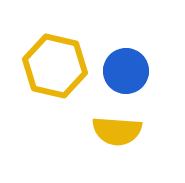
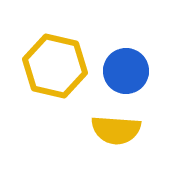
yellow semicircle: moved 1 px left, 1 px up
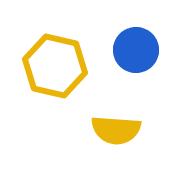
blue circle: moved 10 px right, 21 px up
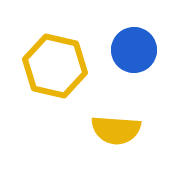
blue circle: moved 2 px left
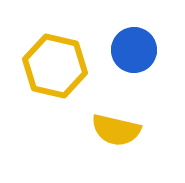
yellow semicircle: rotated 9 degrees clockwise
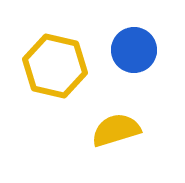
yellow semicircle: rotated 150 degrees clockwise
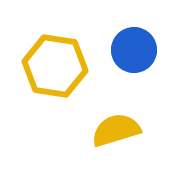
yellow hexagon: rotated 4 degrees counterclockwise
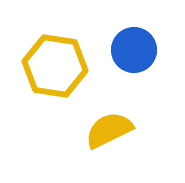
yellow semicircle: moved 7 px left; rotated 9 degrees counterclockwise
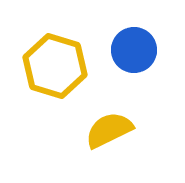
yellow hexagon: rotated 8 degrees clockwise
